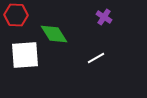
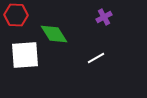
purple cross: rotated 28 degrees clockwise
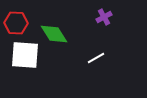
red hexagon: moved 8 px down
white square: rotated 8 degrees clockwise
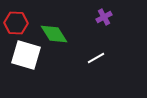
white square: moved 1 px right; rotated 12 degrees clockwise
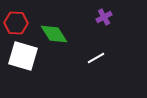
white square: moved 3 px left, 1 px down
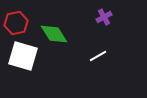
red hexagon: rotated 15 degrees counterclockwise
white line: moved 2 px right, 2 px up
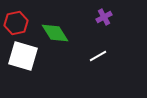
green diamond: moved 1 px right, 1 px up
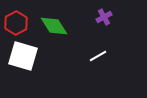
red hexagon: rotated 15 degrees counterclockwise
green diamond: moved 1 px left, 7 px up
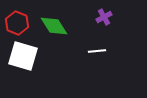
red hexagon: moved 1 px right; rotated 10 degrees counterclockwise
white line: moved 1 px left, 5 px up; rotated 24 degrees clockwise
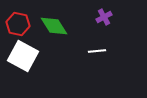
red hexagon: moved 1 px right, 1 px down; rotated 10 degrees counterclockwise
white square: rotated 12 degrees clockwise
